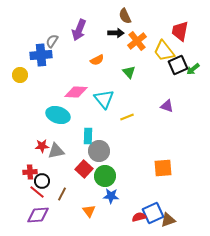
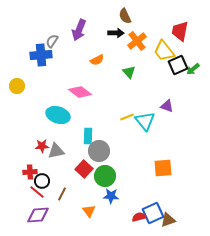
yellow circle: moved 3 px left, 11 px down
pink diamond: moved 4 px right; rotated 35 degrees clockwise
cyan triangle: moved 41 px right, 22 px down
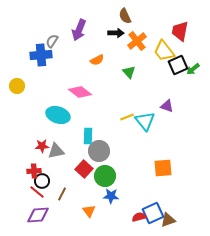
red cross: moved 4 px right, 1 px up
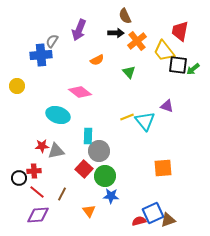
black square: rotated 30 degrees clockwise
black circle: moved 23 px left, 3 px up
red semicircle: moved 4 px down
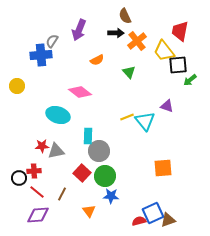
black square: rotated 12 degrees counterclockwise
green arrow: moved 3 px left, 11 px down
red square: moved 2 px left, 4 px down
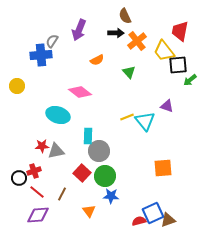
red cross: rotated 16 degrees counterclockwise
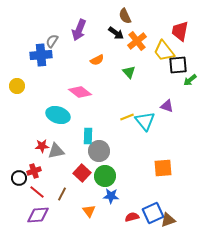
black arrow: rotated 35 degrees clockwise
red semicircle: moved 7 px left, 4 px up
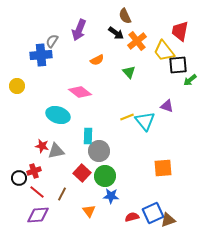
red star: rotated 16 degrees clockwise
